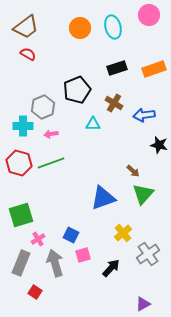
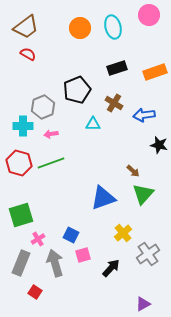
orange rectangle: moved 1 px right, 3 px down
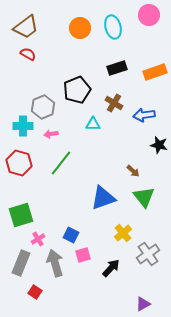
green line: moved 10 px right; rotated 32 degrees counterclockwise
green triangle: moved 1 px right, 3 px down; rotated 20 degrees counterclockwise
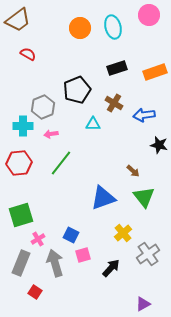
brown trapezoid: moved 8 px left, 7 px up
red hexagon: rotated 20 degrees counterclockwise
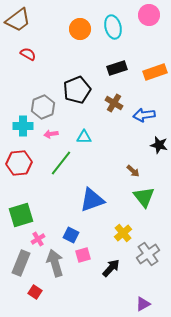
orange circle: moved 1 px down
cyan triangle: moved 9 px left, 13 px down
blue triangle: moved 11 px left, 2 px down
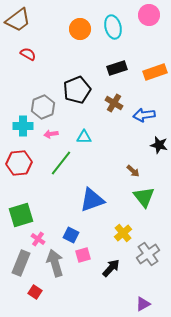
pink cross: rotated 24 degrees counterclockwise
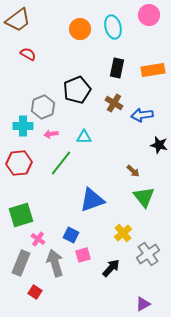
black rectangle: rotated 60 degrees counterclockwise
orange rectangle: moved 2 px left, 2 px up; rotated 10 degrees clockwise
blue arrow: moved 2 px left
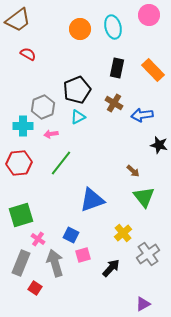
orange rectangle: rotated 55 degrees clockwise
cyan triangle: moved 6 px left, 20 px up; rotated 28 degrees counterclockwise
red square: moved 4 px up
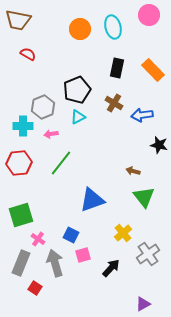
brown trapezoid: rotated 48 degrees clockwise
brown arrow: rotated 152 degrees clockwise
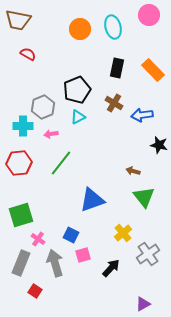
red square: moved 3 px down
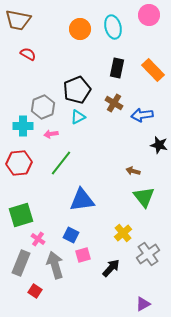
blue triangle: moved 10 px left; rotated 12 degrees clockwise
gray arrow: moved 2 px down
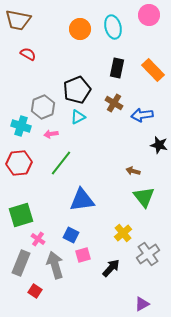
cyan cross: moved 2 px left; rotated 18 degrees clockwise
purple triangle: moved 1 px left
